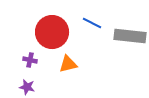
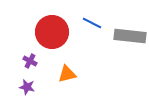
purple cross: moved 1 px down; rotated 16 degrees clockwise
orange triangle: moved 1 px left, 10 px down
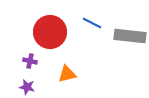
red circle: moved 2 px left
purple cross: rotated 16 degrees counterclockwise
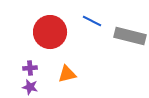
blue line: moved 2 px up
gray rectangle: rotated 8 degrees clockwise
purple cross: moved 7 px down; rotated 16 degrees counterclockwise
purple star: moved 3 px right
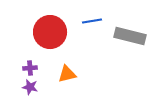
blue line: rotated 36 degrees counterclockwise
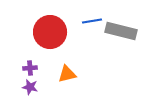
gray rectangle: moved 9 px left, 5 px up
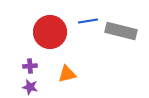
blue line: moved 4 px left
purple cross: moved 2 px up
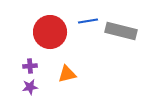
purple star: rotated 21 degrees counterclockwise
